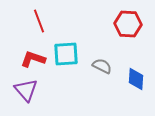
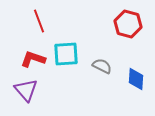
red hexagon: rotated 12 degrees clockwise
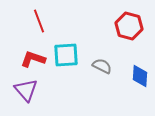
red hexagon: moved 1 px right, 2 px down
cyan square: moved 1 px down
blue diamond: moved 4 px right, 3 px up
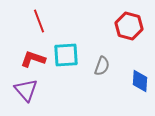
gray semicircle: rotated 84 degrees clockwise
blue diamond: moved 5 px down
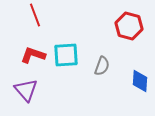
red line: moved 4 px left, 6 px up
red L-shape: moved 4 px up
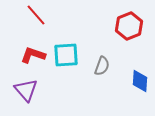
red line: moved 1 px right; rotated 20 degrees counterclockwise
red hexagon: rotated 24 degrees clockwise
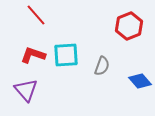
blue diamond: rotated 45 degrees counterclockwise
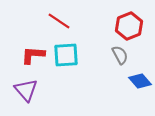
red line: moved 23 px right, 6 px down; rotated 15 degrees counterclockwise
red L-shape: rotated 15 degrees counterclockwise
gray semicircle: moved 18 px right, 11 px up; rotated 48 degrees counterclockwise
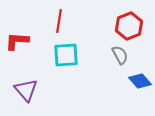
red line: rotated 65 degrees clockwise
red L-shape: moved 16 px left, 14 px up
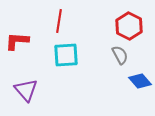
red hexagon: rotated 12 degrees counterclockwise
